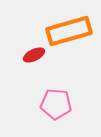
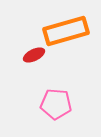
orange rectangle: moved 3 px left
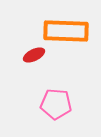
orange rectangle: rotated 18 degrees clockwise
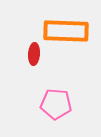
red ellipse: moved 1 px up; rotated 60 degrees counterclockwise
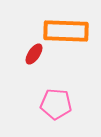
red ellipse: rotated 30 degrees clockwise
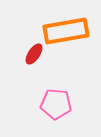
orange rectangle: rotated 12 degrees counterclockwise
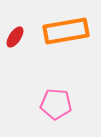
red ellipse: moved 19 px left, 17 px up
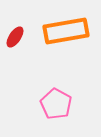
pink pentagon: rotated 24 degrees clockwise
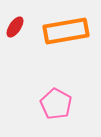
red ellipse: moved 10 px up
